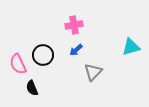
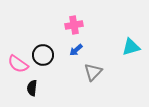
pink semicircle: rotated 30 degrees counterclockwise
black semicircle: rotated 28 degrees clockwise
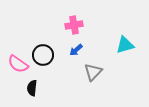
cyan triangle: moved 6 px left, 2 px up
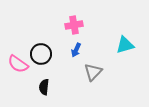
blue arrow: rotated 24 degrees counterclockwise
black circle: moved 2 px left, 1 px up
black semicircle: moved 12 px right, 1 px up
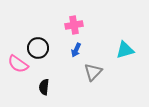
cyan triangle: moved 5 px down
black circle: moved 3 px left, 6 px up
